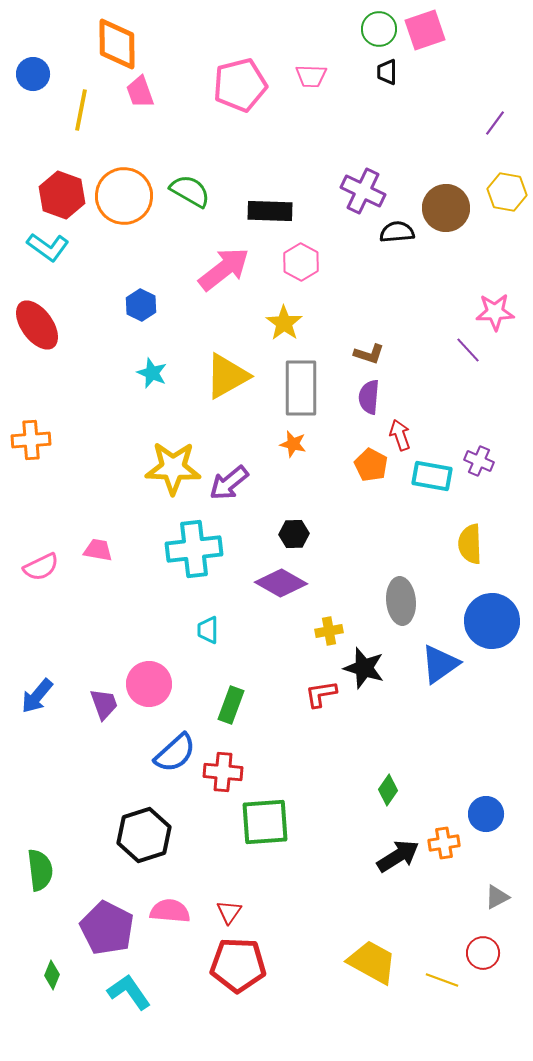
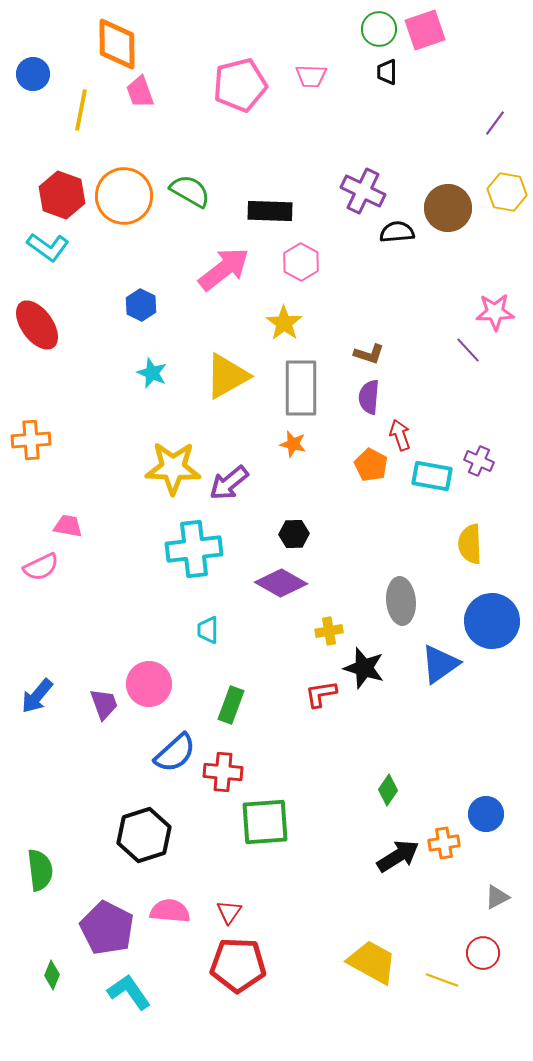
brown circle at (446, 208): moved 2 px right
pink trapezoid at (98, 550): moved 30 px left, 24 px up
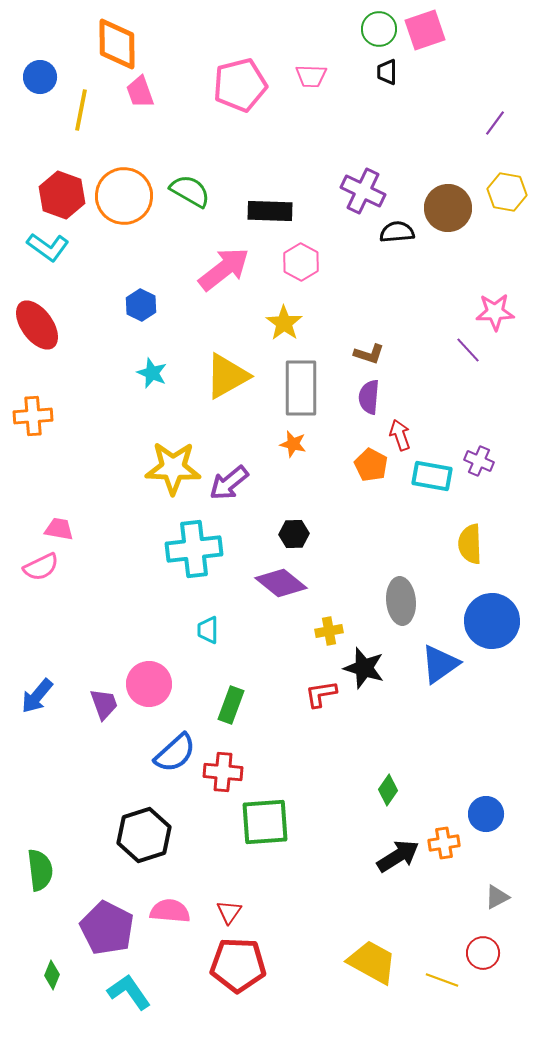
blue circle at (33, 74): moved 7 px right, 3 px down
orange cross at (31, 440): moved 2 px right, 24 px up
pink trapezoid at (68, 526): moved 9 px left, 3 px down
purple diamond at (281, 583): rotated 9 degrees clockwise
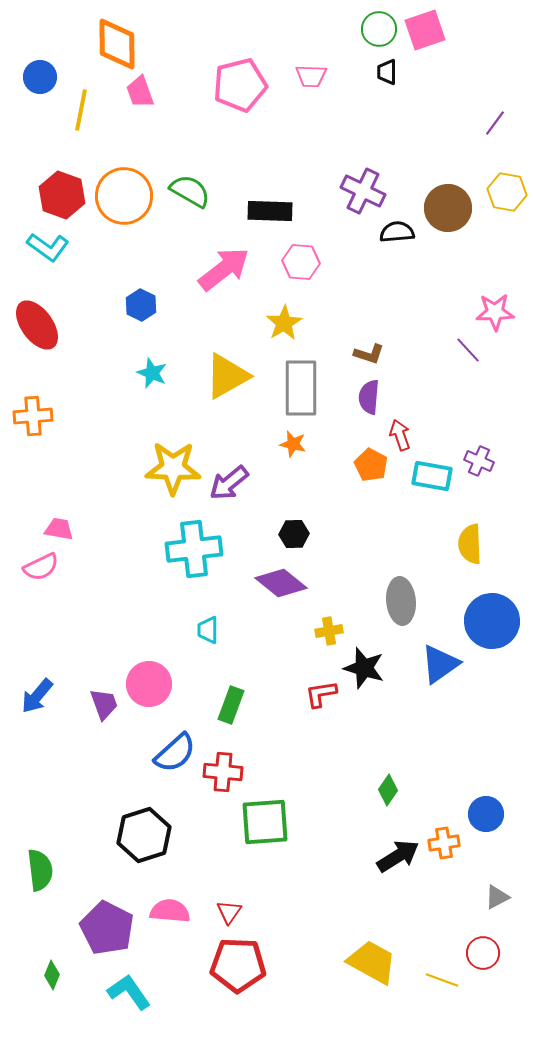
pink hexagon at (301, 262): rotated 24 degrees counterclockwise
yellow star at (284, 323): rotated 6 degrees clockwise
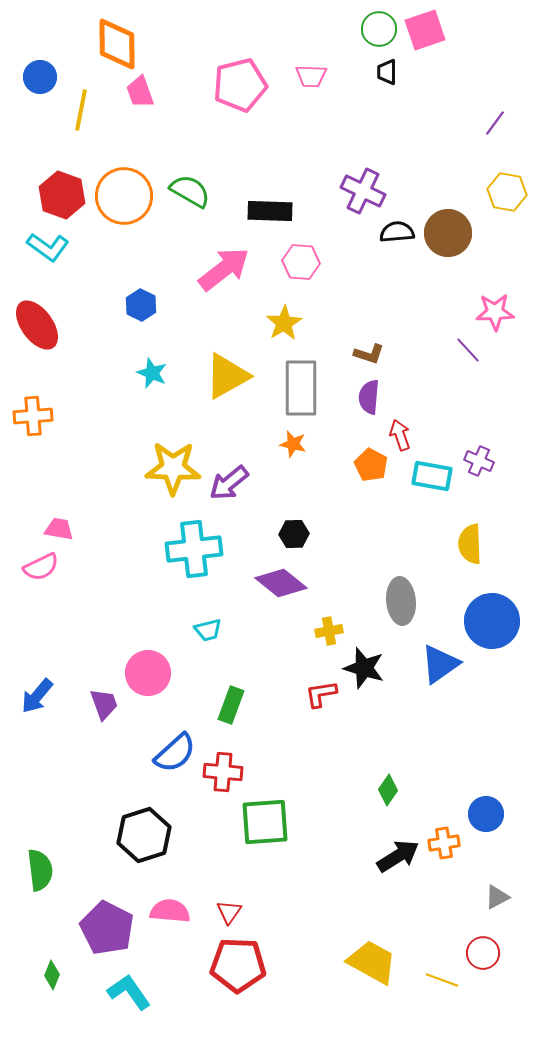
brown circle at (448, 208): moved 25 px down
cyan trapezoid at (208, 630): rotated 104 degrees counterclockwise
pink circle at (149, 684): moved 1 px left, 11 px up
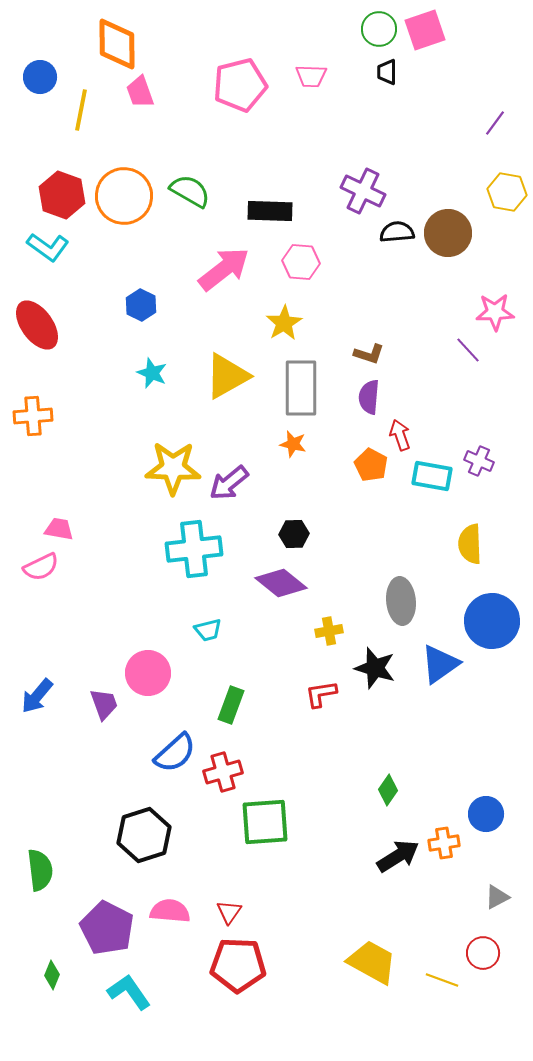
black star at (364, 668): moved 11 px right
red cross at (223, 772): rotated 21 degrees counterclockwise
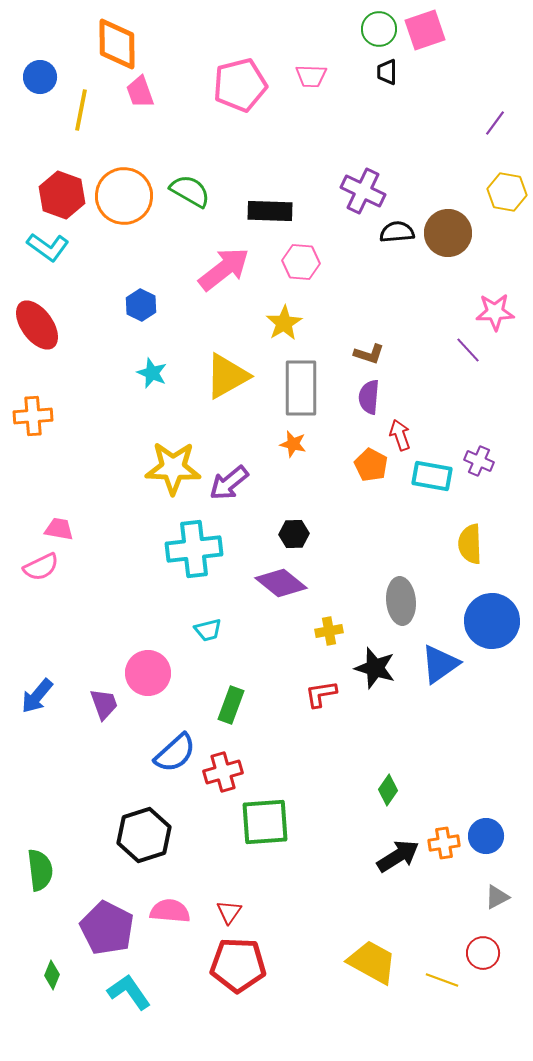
blue circle at (486, 814): moved 22 px down
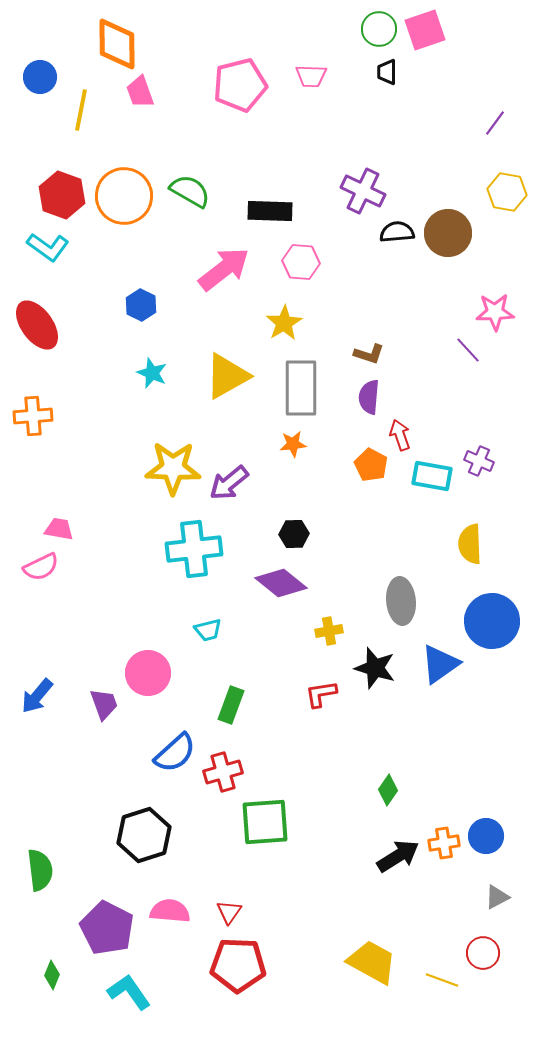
orange star at (293, 444): rotated 20 degrees counterclockwise
